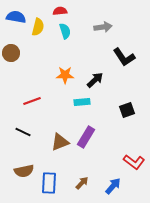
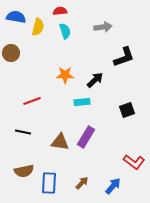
black L-shape: rotated 75 degrees counterclockwise
black line: rotated 14 degrees counterclockwise
brown triangle: rotated 30 degrees clockwise
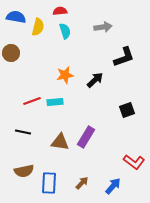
orange star: rotated 12 degrees counterclockwise
cyan rectangle: moved 27 px left
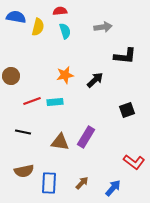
brown circle: moved 23 px down
black L-shape: moved 1 px right, 1 px up; rotated 25 degrees clockwise
blue arrow: moved 2 px down
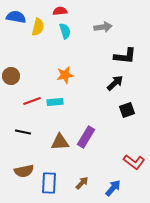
black arrow: moved 20 px right, 3 px down
brown triangle: rotated 12 degrees counterclockwise
